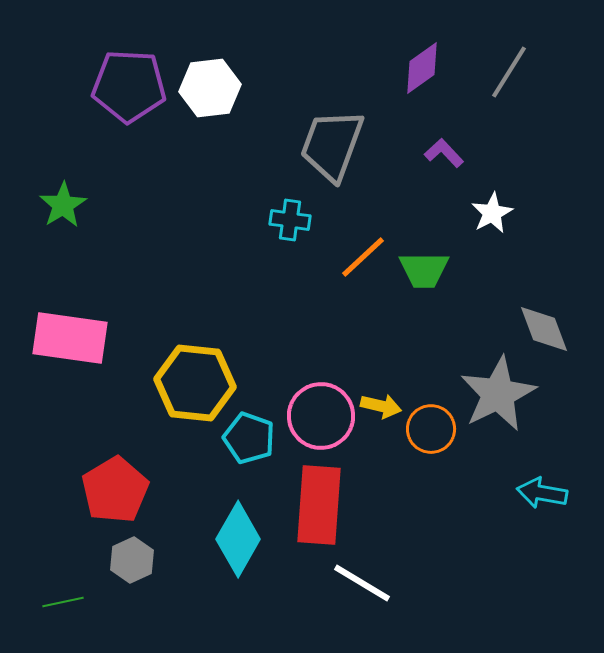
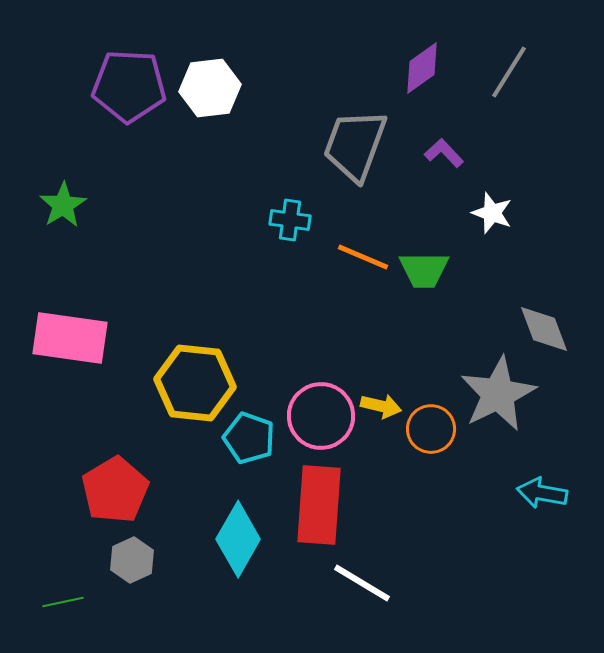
gray trapezoid: moved 23 px right
white star: rotated 24 degrees counterclockwise
orange line: rotated 66 degrees clockwise
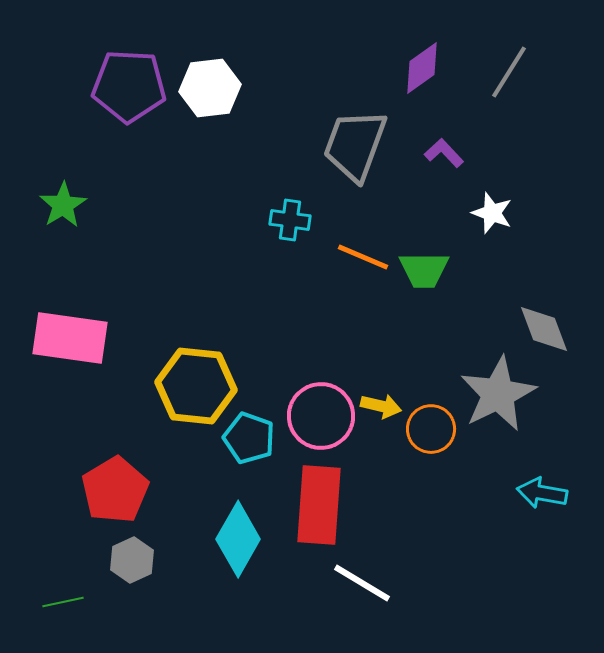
yellow hexagon: moved 1 px right, 3 px down
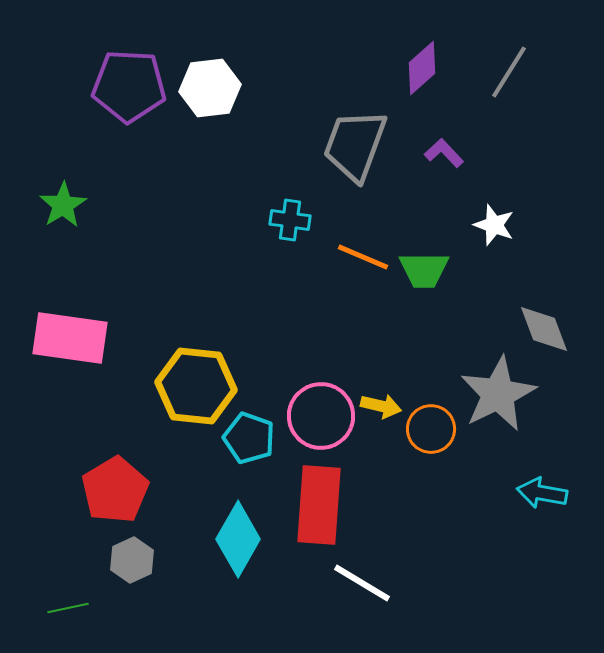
purple diamond: rotated 6 degrees counterclockwise
white star: moved 2 px right, 12 px down
green line: moved 5 px right, 6 px down
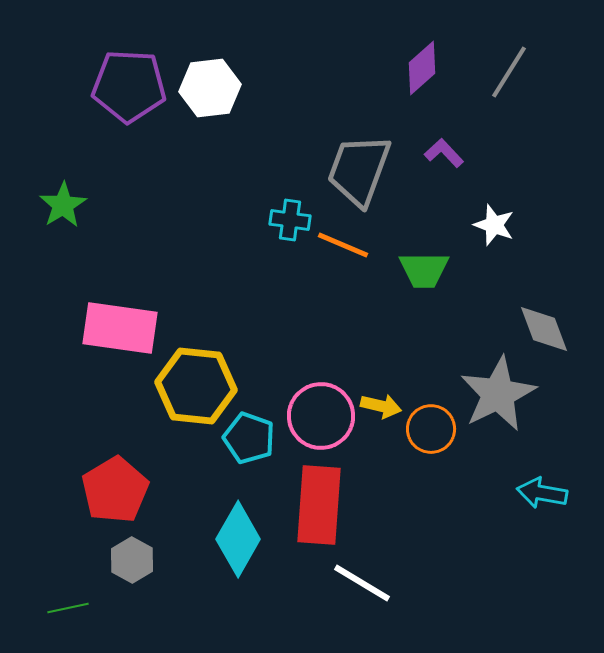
gray trapezoid: moved 4 px right, 25 px down
orange line: moved 20 px left, 12 px up
pink rectangle: moved 50 px right, 10 px up
gray hexagon: rotated 6 degrees counterclockwise
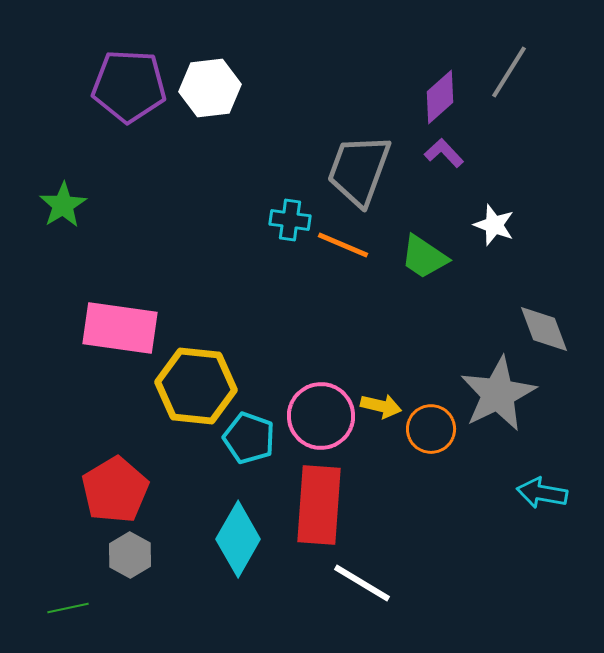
purple diamond: moved 18 px right, 29 px down
green trapezoid: moved 13 px up; rotated 34 degrees clockwise
gray hexagon: moved 2 px left, 5 px up
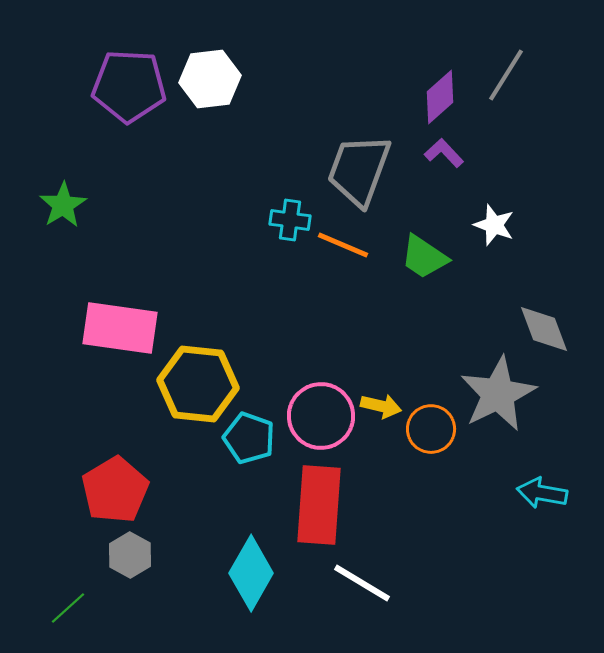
gray line: moved 3 px left, 3 px down
white hexagon: moved 9 px up
yellow hexagon: moved 2 px right, 2 px up
cyan diamond: moved 13 px right, 34 px down
green line: rotated 30 degrees counterclockwise
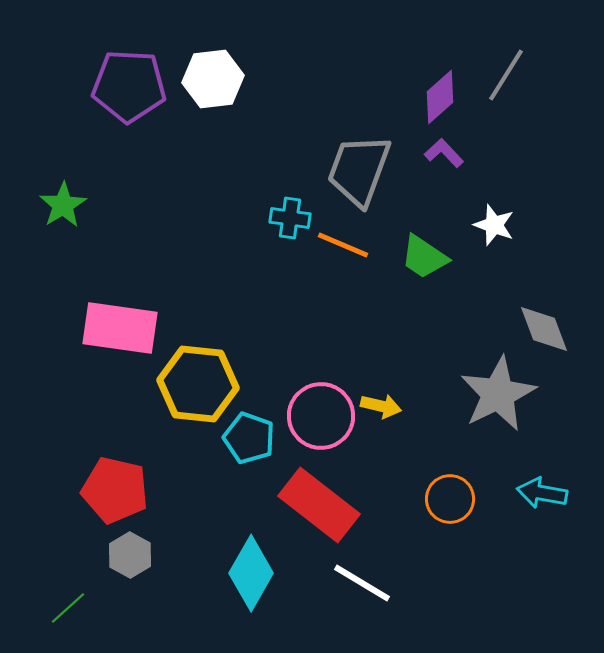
white hexagon: moved 3 px right
cyan cross: moved 2 px up
orange circle: moved 19 px right, 70 px down
red pentagon: rotated 28 degrees counterclockwise
red rectangle: rotated 56 degrees counterclockwise
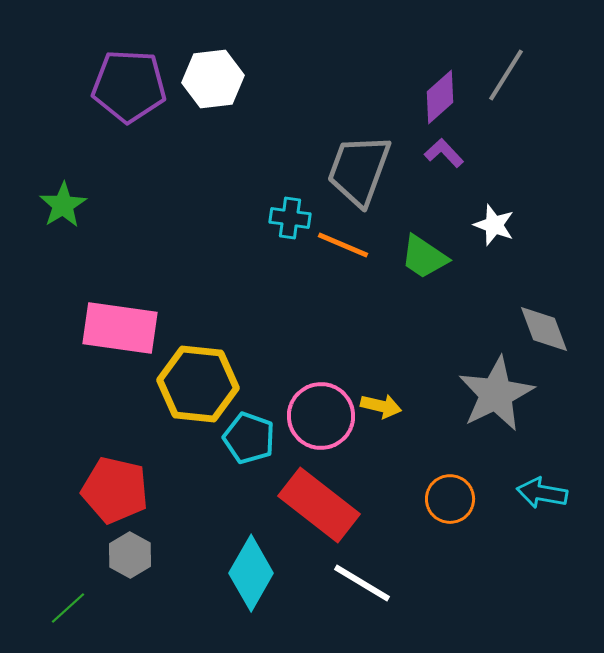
gray star: moved 2 px left
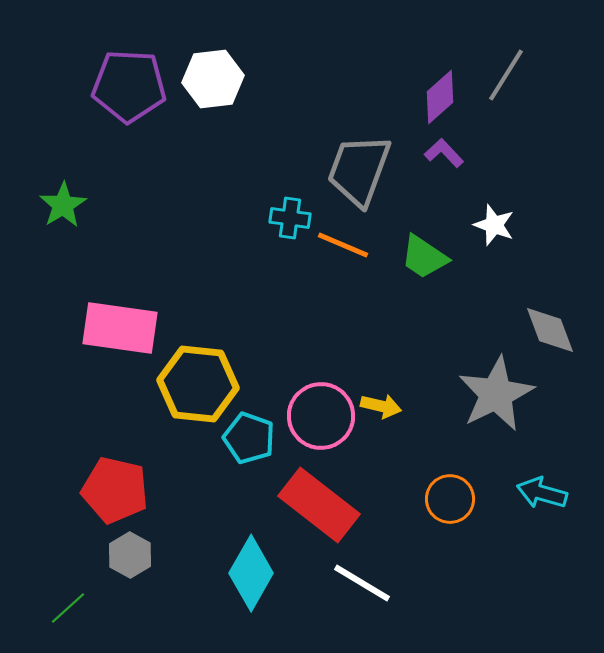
gray diamond: moved 6 px right, 1 px down
cyan arrow: rotated 6 degrees clockwise
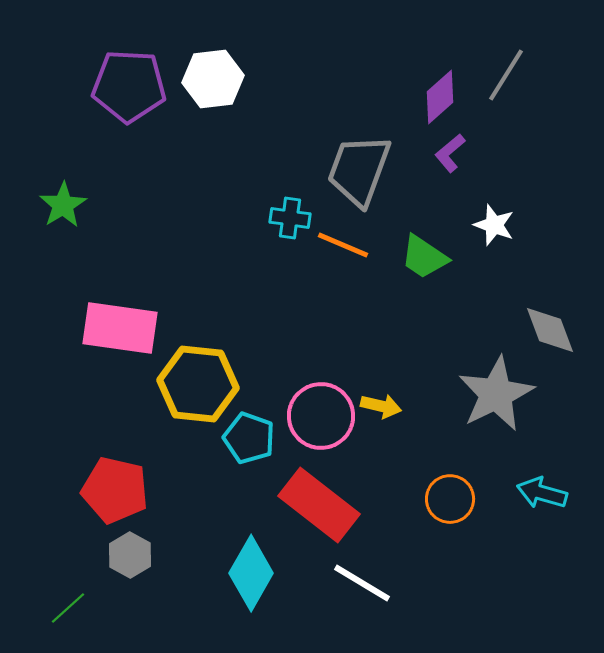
purple L-shape: moved 6 px right; rotated 87 degrees counterclockwise
